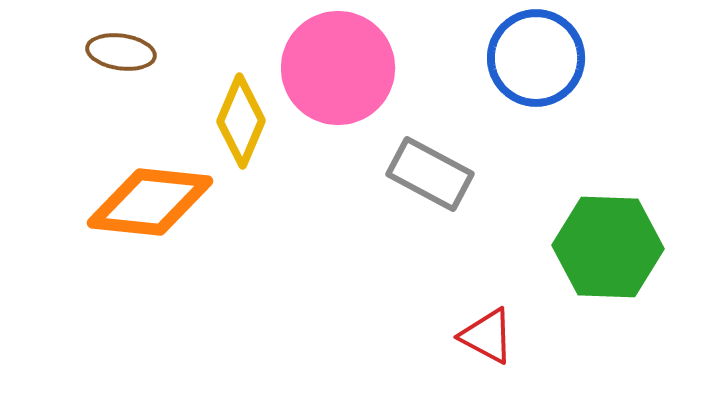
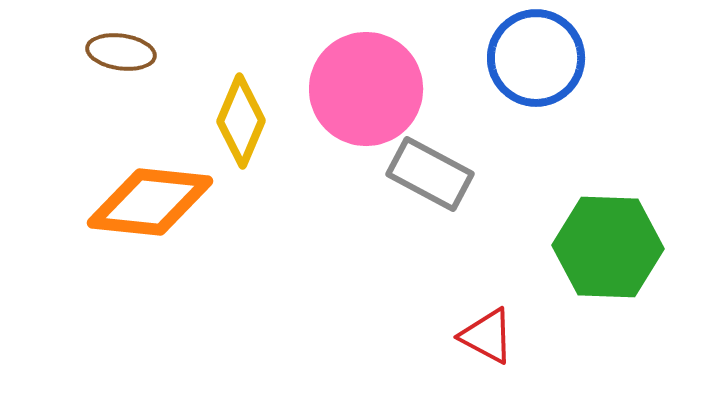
pink circle: moved 28 px right, 21 px down
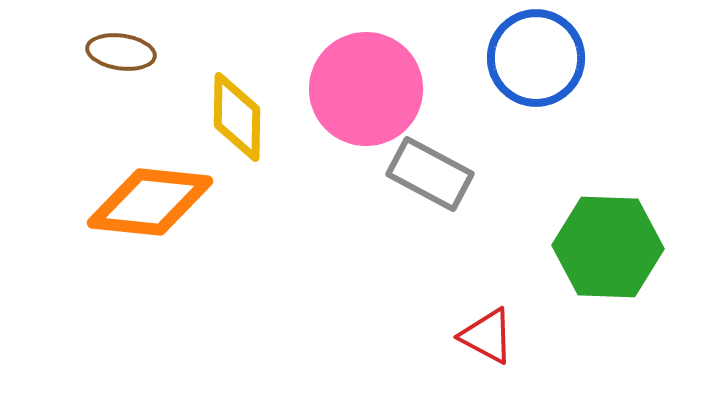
yellow diamond: moved 4 px left, 4 px up; rotated 22 degrees counterclockwise
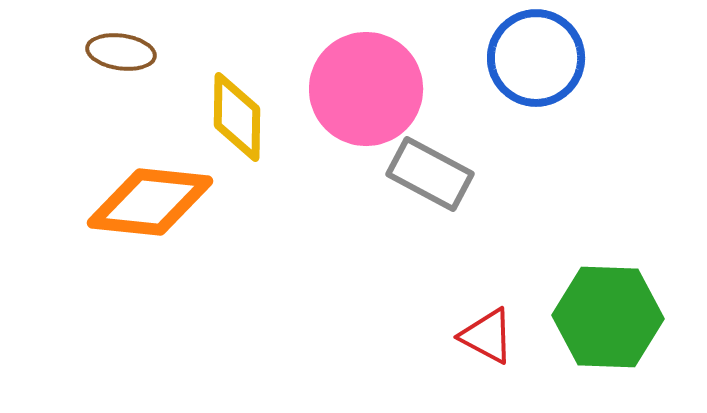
green hexagon: moved 70 px down
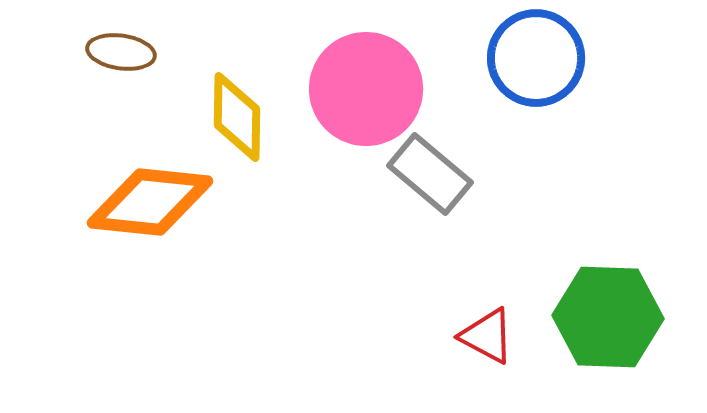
gray rectangle: rotated 12 degrees clockwise
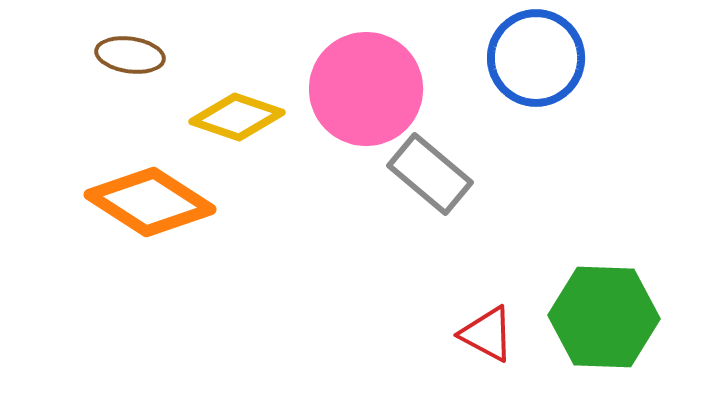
brown ellipse: moved 9 px right, 3 px down
yellow diamond: rotated 72 degrees counterclockwise
orange diamond: rotated 27 degrees clockwise
green hexagon: moved 4 px left
red triangle: moved 2 px up
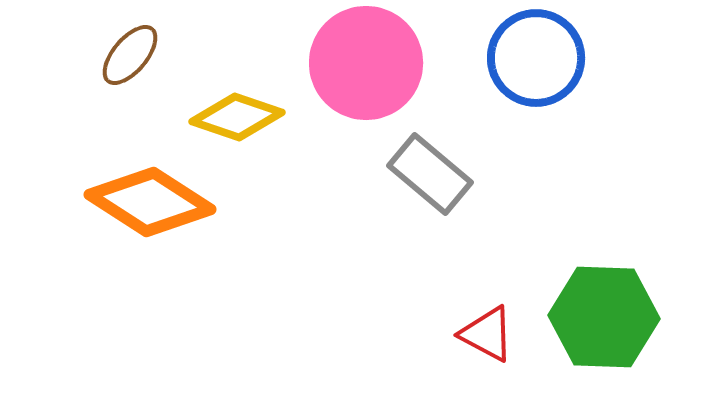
brown ellipse: rotated 58 degrees counterclockwise
pink circle: moved 26 px up
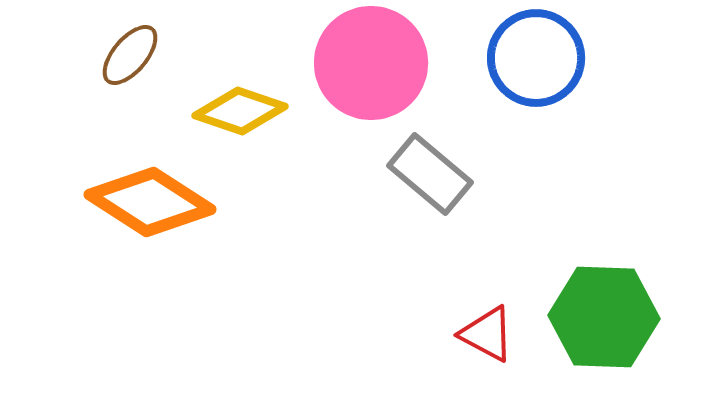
pink circle: moved 5 px right
yellow diamond: moved 3 px right, 6 px up
